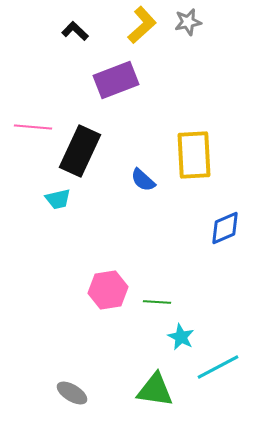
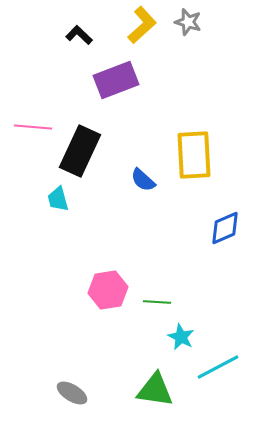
gray star: rotated 28 degrees clockwise
black L-shape: moved 4 px right, 4 px down
cyan trapezoid: rotated 88 degrees clockwise
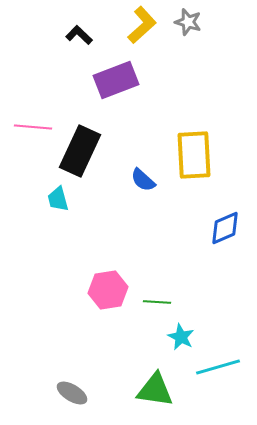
cyan line: rotated 12 degrees clockwise
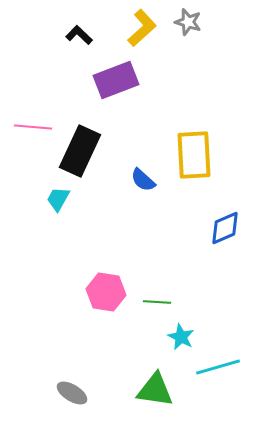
yellow L-shape: moved 3 px down
cyan trapezoid: rotated 44 degrees clockwise
pink hexagon: moved 2 px left, 2 px down; rotated 18 degrees clockwise
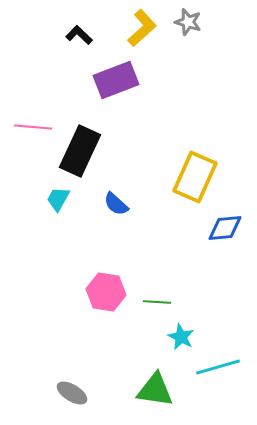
yellow rectangle: moved 1 px right, 22 px down; rotated 27 degrees clockwise
blue semicircle: moved 27 px left, 24 px down
blue diamond: rotated 18 degrees clockwise
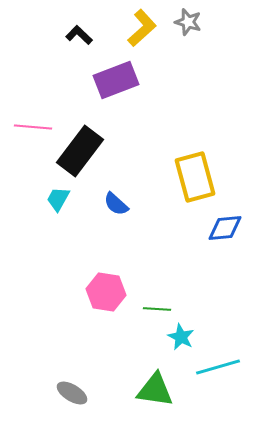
black rectangle: rotated 12 degrees clockwise
yellow rectangle: rotated 39 degrees counterclockwise
green line: moved 7 px down
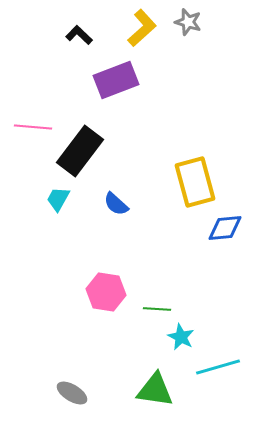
yellow rectangle: moved 5 px down
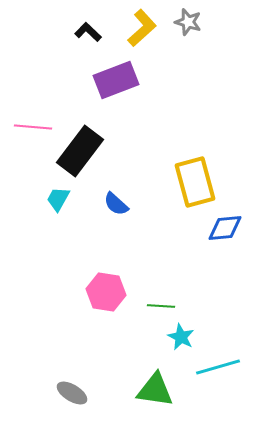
black L-shape: moved 9 px right, 3 px up
green line: moved 4 px right, 3 px up
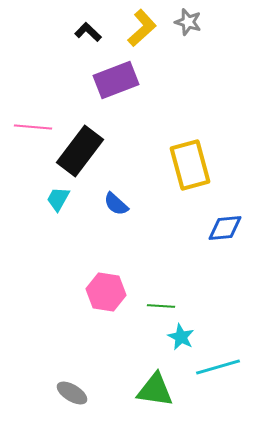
yellow rectangle: moved 5 px left, 17 px up
